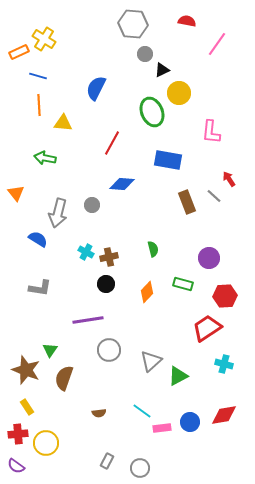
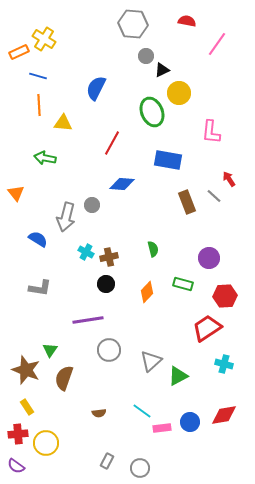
gray circle at (145, 54): moved 1 px right, 2 px down
gray arrow at (58, 213): moved 8 px right, 4 px down
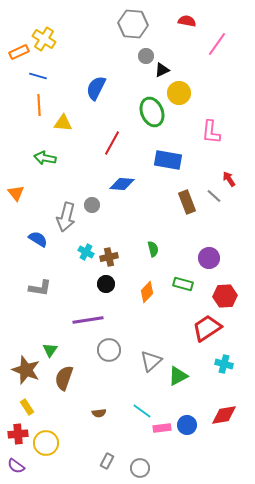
blue circle at (190, 422): moved 3 px left, 3 px down
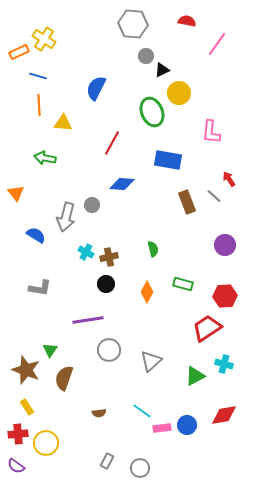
blue semicircle at (38, 239): moved 2 px left, 4 px up
purple circle at (209, 258): moved 16 px right, 13 px up
orange diamond at (147, 292): rotated 15 degrees counterclockwise
green triangle at (178, 376): moved 17 px right
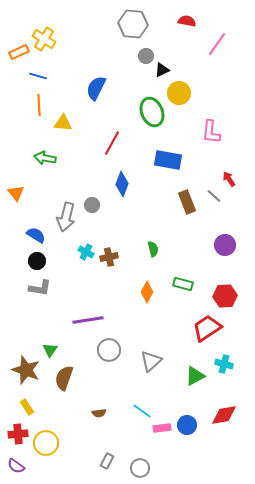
blue diamond at (122, 184): rotated 75 degrees counterclockwise
black circle at (106, 284): moved 69 px left, 23 px up
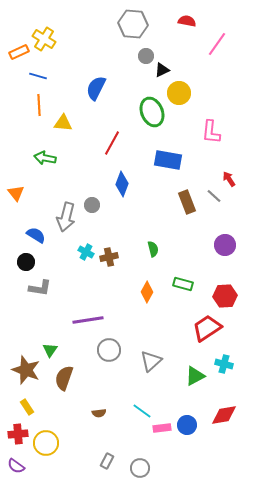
black circle at (37, 261): moved 11 px left, 1 px down
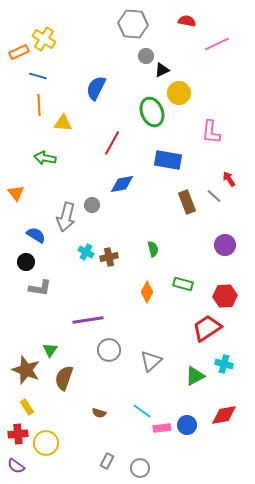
pink line at (217, 44): rotated 30 degrees clockwise
blue diamond at (122, 184): rotated 60 degrees clockwise
brown semicircle at (99, 413): rotated 24 degrees clockwise
